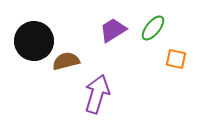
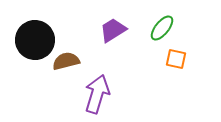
green ellipse: moved 9 px right
black circle: moved 1 px right, 1 px up
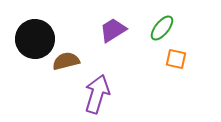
black circle: moved 1 px up
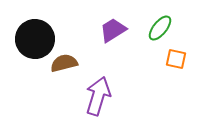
green ellipse: moved 2 px left
brown semicircle: moved 2 px left, 2 px down
purple arrow: moved 1 px right, 2 px down
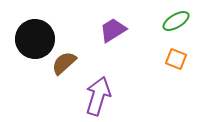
green ellipse: moved 16 px right, 7 px up; rotated 20 degrees clockwise
orange square: rotated 10 degrees clockwise
brown semicircle: rotated 28 degrees counterclockwise
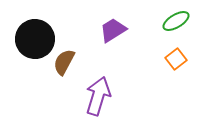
orange square: rotated 30 degrees clockwise
brown semicircle: moved 1 px up; rotated 20 degrees counterclockwise
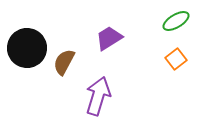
purple trapezoid: moved 4 px left, 8 px down
black circle: moved 8 px left, 9 px down
